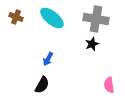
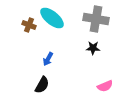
brown cross: moved 13 px right, 8 px down
black star: moved 1 px right, 4 px down; rotated 24 degrees clockwise
pink semicircle: moved 4 px left, 1 px down; rotated 105 degrees counterclockwise
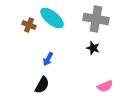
black star: rotated 16 degrees clockwise
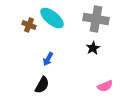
black star: rotated 24 degrees clockwise
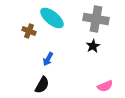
brown cross: moved 6 px down
black star: moved 2 px up
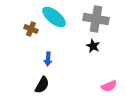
cyan ellipse: moved 2 px right, 1 px up
brown cross: moved 2 px right, 2 px up
black star: rotated 16 degrees counterclockwise
blue arrow: rotated 24 degrees counterclockwise
pink semicircle: moved 4 px right
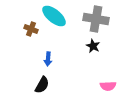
cyan ellipse: moved 1 px up
pink semicircle: moved 1 px left; rotated 21 degrees clockwise
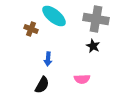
pink semicircle: moved 26 px left, 7 px up
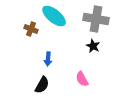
pink semicircle: rotated 63 degrees clockwise
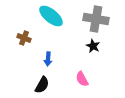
cyan ellipse: moved 3 px left
brown cross: moved 7 px left, 9 px down
